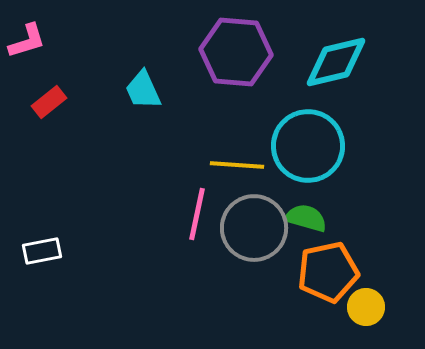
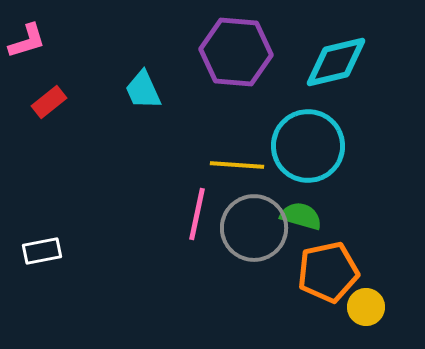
green semicircle: moved 5 px left, 2 px up
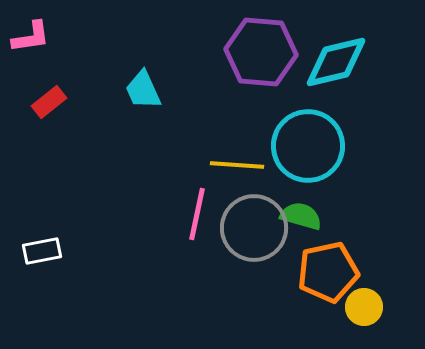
pink L-shape: moved 4 px right, 4 px up; rotated 9 degrees clockwise
purple hexagon: moved 25 px right
yellow circle: moved 2 px left
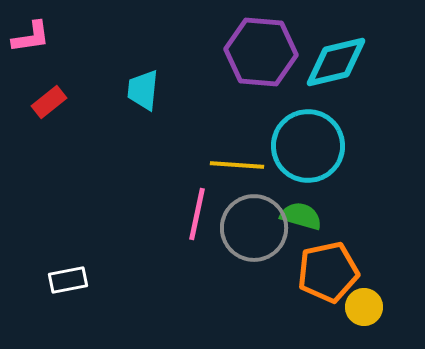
cyan trapezoid: rotated 30 degrees clockwise
white rectangle: moved 26 px right, 29 px down
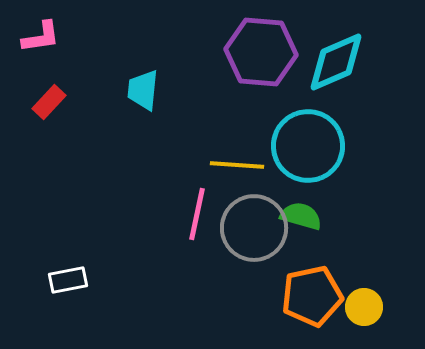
pink L-shape: moved 10 px right
cyan diamond: rotated 10 degrees counterclockwise
red rectangle: rotated 8 degrees counterclockwise
orange pentagon: moved 16 px left, 24 px down
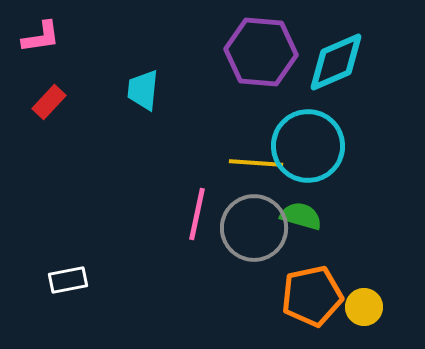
yellow line: moved 19 px right, 2 px up
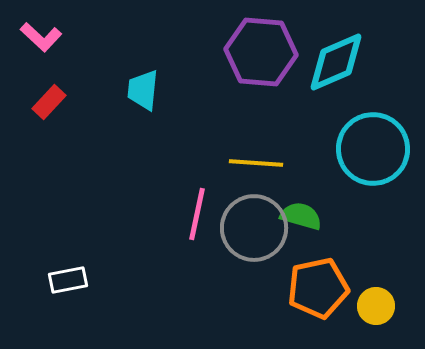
pink L-shape: rotated 51 degrees clockwise
cyan circle: moved 65 px right, 3 px down
orange pentagon: moved 6 px right, 8 px up
yellow circle: moved 12 px right, 1 px up
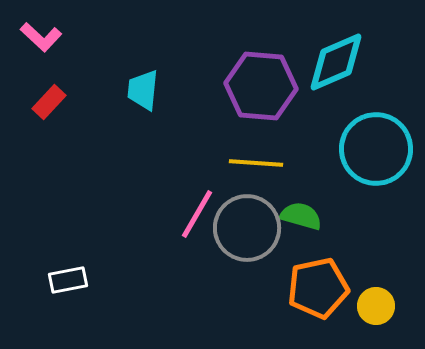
purple hexagon: moved 34 px down
cyan circle: moved 3 px right
pink line: rotated 18 degrees clockwise
gray circle: moved 7 px left
